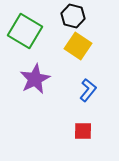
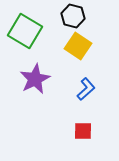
blue L-shape: moved 2 px left, 1 px up; rotated 10 degrees clockwise
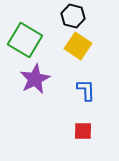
green square: moved 9 px down
blue L-shape: moved 1 px down; rotated 50 degrees counterclockwise
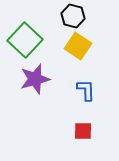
green square: rotated 12 degrees clockwise
purple star: rotated 12 degrees clockwise
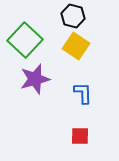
yellow square: moved 2 px left
blue L-shape: moved 3 px left, 3 px down
red square: moved 3 px left, 5 px down
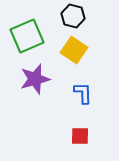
green square: moved 2 px right, 4 px up; rotated 24 degrees clockwise
yellow square: moved 2 px left, 4 px down
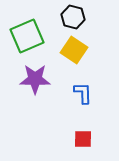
black hexagon: moved 1 px down
purple star: rotated 16 degrees clockwise
red square: moved 3 px right, 3 px down
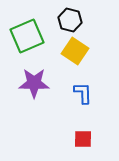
black hexagon: moved 3 px left, 3 px down
yellow square: moved 1 px right, 1 px down
purple star: moved 1 px left, 4 px down
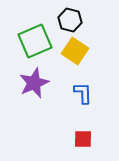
green square: moved 8 px right, 5 px down
purple star: rotated 24 degrees counterclockwise
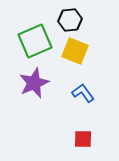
black hexagon: rotated 20 degrees counterclockwise
yellow square: rotated 12 degrees counterclockwise
blue L-shape: rotated 35 degrees counterclockwise
